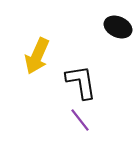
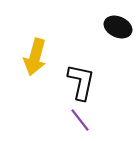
yellow arrow: moved 2 px left, 1 px down; rotated 9 degrees counterclockwise
black L-shape: rotated 21 degrees clockwise
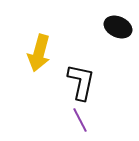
yellow arrow: moved 4 px right, 4 px up
purple line: rotated 10 degrees clockwise
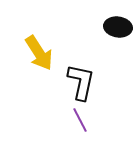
black ellipse: rotated 16 degrees counterclockwise
yellow arrow: rotated 48 degrees counterclockwise
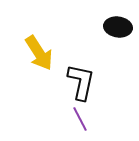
purple line: moved 1 px up
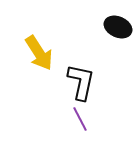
black ellipse: rotated 16 degrees clockwise
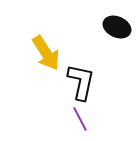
black ellipse: moved 1 px left
yellow arrow: moved 7 px right
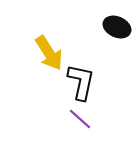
yellow arrow: moved 3 px right
purple line: rotated 20 degrees counterclockwise
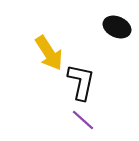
purple line: moved 3 px right, 1 px down
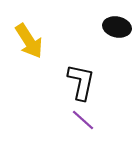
black ellipse: rotated 12 degrees counterclockwise
yellow arrow: moved 20 px left, 12 px up
